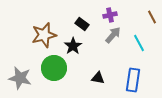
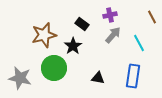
blue rectangle: moved 4 px up
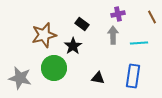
purple cross: moved 8 px right, 1 px up
gray arrow: rotated 42 degrees counterclockwise
cyan line: rotated 66 degrees counterclockwise
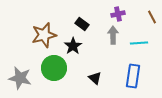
black triangle: moved 3 px left; rotated 32 degrees clockwise
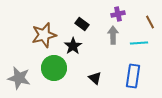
brown line: moved 2 px left, 5 px down
gray star: moved 1 px left
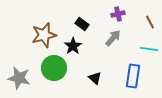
gray arrow: moved 3 px down; rotated 42 degrees clockwise
cyan line: moved 10 px right, 6 px down; rotated 12 degrees clockwise
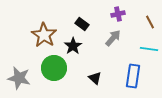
brown star: rotated 25 degrees counterclockwise
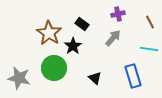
brown star: moved 5 px right, 2 px up
blue rectangle: rotated 25 degrees counterclockwise
